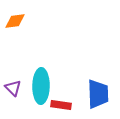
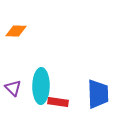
orange diamond: moved 1 px right, 10 px down; rotated 10 degrees clockwise
red rectangle: moved 3 px left, 3 px up
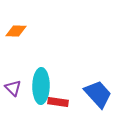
blue trapezoid: rotated 40 degrees counterclockwise
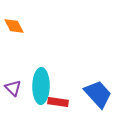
orange diamond: moved 2 px left, 5 px up; rotated 60 degrees clockwise
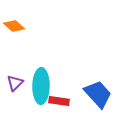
orange diamond: rotated 20 degrees counterclockwise
purple triangle: moved 2 px right, 5 px up; rotated 30 degrees clockwise
red rectangle: moved 1 px right, 1 px up
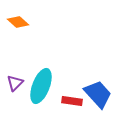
orange diamond: moved 4 px right, 4 px up
cyan ellipse: rotated 20 degrees clockwise
red rectangle: moved 13 px right
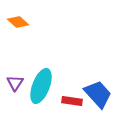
purple triangle: rotated 12 degrees counterclockwise
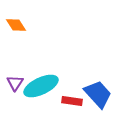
orange diamond: moved 2 px left, 3 px down; rotated 15 degrees clockwise
cyan ellipse: rotated 44 degrees clockwise
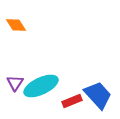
blue trapezoid: moved 1 px down
red rectangle: rotated 30 degrees counterclockwise
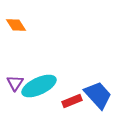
cyan ellipse: moved 2 px left
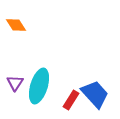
cyan ellipse: rotated 48 degrees counterclockwise
blue trapezoid: moved 3 px left, 1 px up
red rectangle: moved 1 px left, 1 px up; rotated 36 degrees counterclockwise
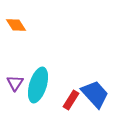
cyan ellipse: moved 1 px left, 1 px up
